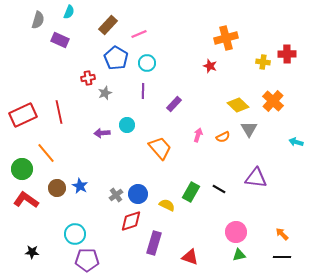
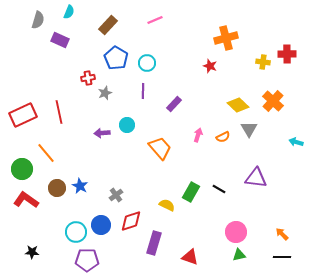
pink line at (139, 34): moved 16 px right, 14 px up
blue circle at (138, 194): moved 37 px left, 31 px down
cyan circle at (75, 234): moved 1 px right, 2 px up
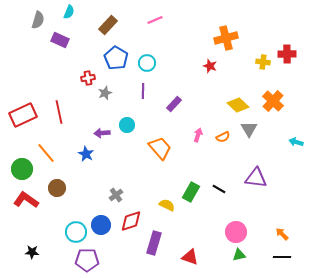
blue star at (80, 186): moved 6 px right, 32 px up
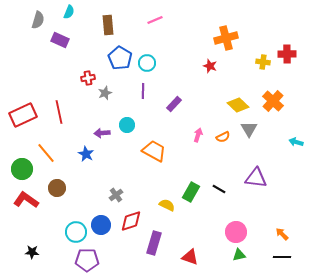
brown rectangle at (108, 25): rotated 48 degrees counterclockwise
blue pentagon at (116, 58): moved 4 px right
orange trapezoid at (160, 148): moved 6 px left, 3 px down; rotated 20 degrees counterclockwise
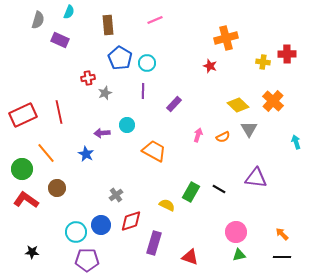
cyan arrow at (296, 142): rotated 56 degrees clockwise
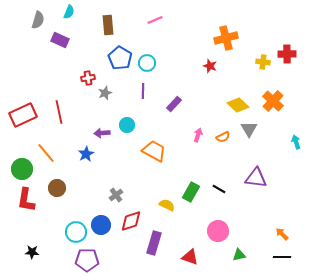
blue star at (86, 154): rotated 14 degrees clockwise
red L-shape at (26, 200): rotated 115 degrees counterclockwise
pink circle at (236, 232): moved 18 px left, 1 px up
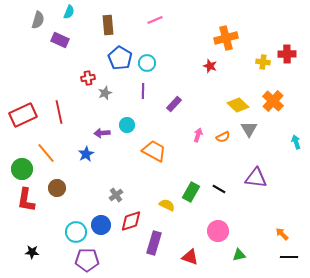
black line at (282, 257): moved 7 px right
